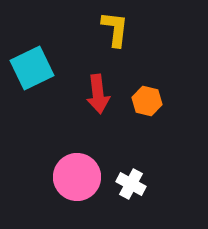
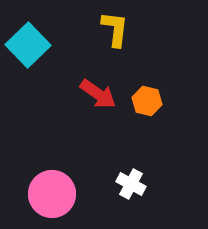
cyan square: moved 4 px left, 23 px up; rotated 18 degrees counterclockwise
red arrow: rotated 48 degrees counterclockwise
pink circle: moved 25 px left, 17 px down
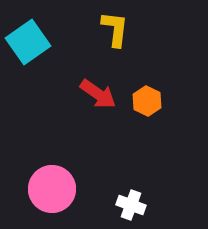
cyan square: moved 3 px up; rotated 9 degrees clockwise
orange hexagon: rotated 12 degrees clockwise
white cross: moved 21 px down; rotated 8 degrees counterclockwise
pink circle: moved 5 px up
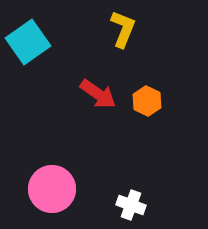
yellow L-shape: moved 8 px right; rotated 15 degrees clockwise
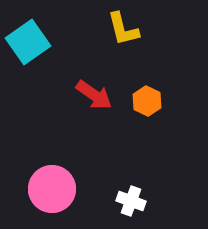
yellow L-shape: rotated 144 degrees clockwise
red arrow: moved 4 px left, 1 px down
white cross: moved 4 px up
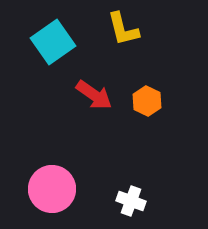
cyan square: moved 25 px right
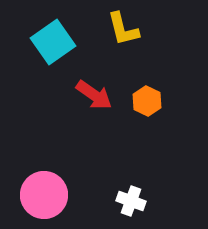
pink circle: moved 8 px left, 6 px down
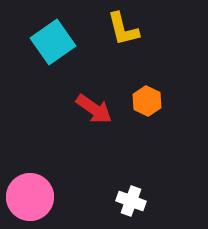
red arrow: moved 14 px down
pink circle: moved 14 px left, 2 px down
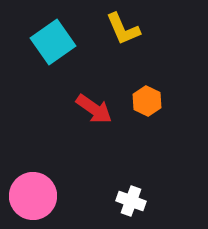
yellow L-shape: rotated 9 degrees counterclockwise
pink circle: moved 3 px right, 1 px up
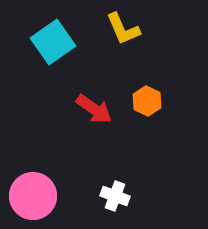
white cross: moved 16 px left, 5 px up
